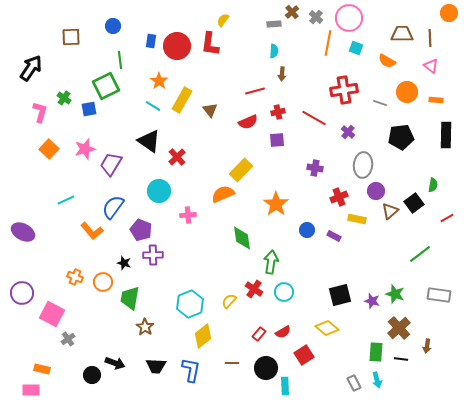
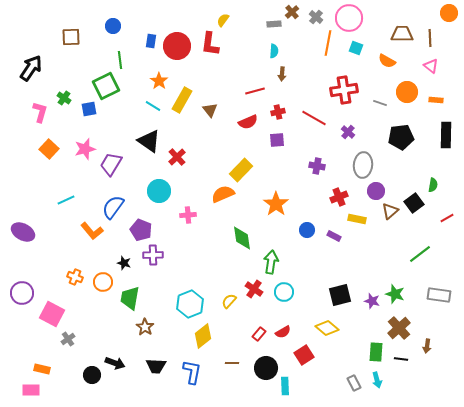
purple cross at (315, 168): moved 2 px right, 2 px up
blue L-shape at (191, 370): moved 1 px right, 2 px down
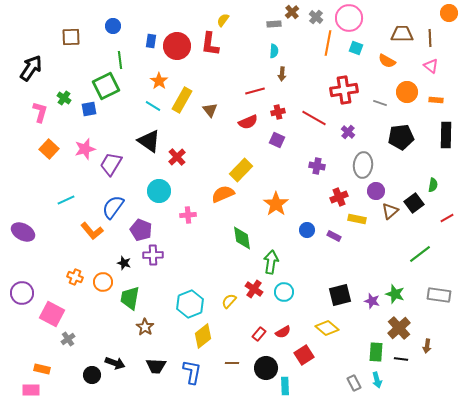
purple square at (277, 140): rotated 28 degrees clockwise
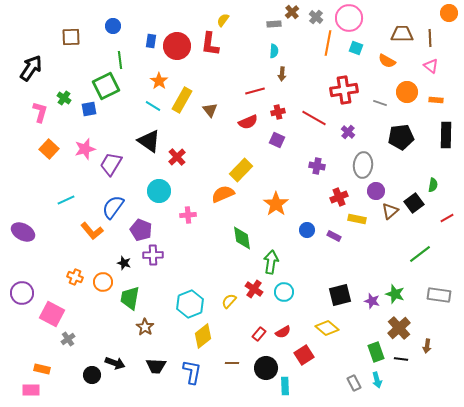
green rectangle at (376, 352): rotated 24 degrees counterclockwise
